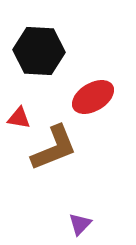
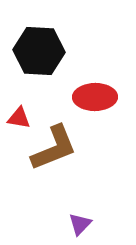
red ellipse: moved 2 px right; rotated 30 degrees clockwise
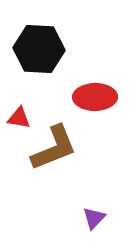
black hexagon: moved 2 px up
purple triangle: moved 14 px right, 6 px up
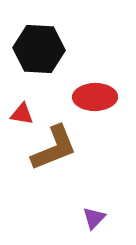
red triangle: moved 3 px right, 4 px up
